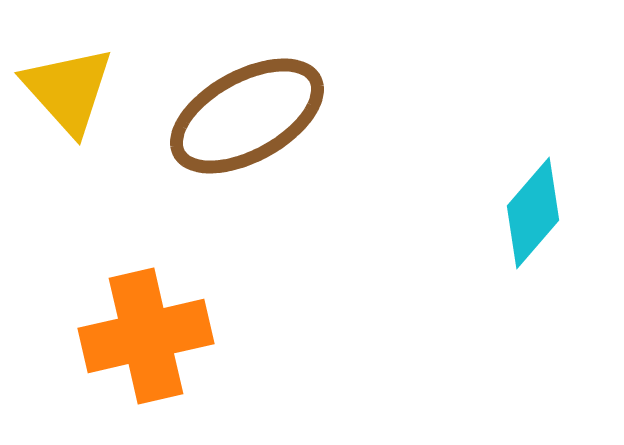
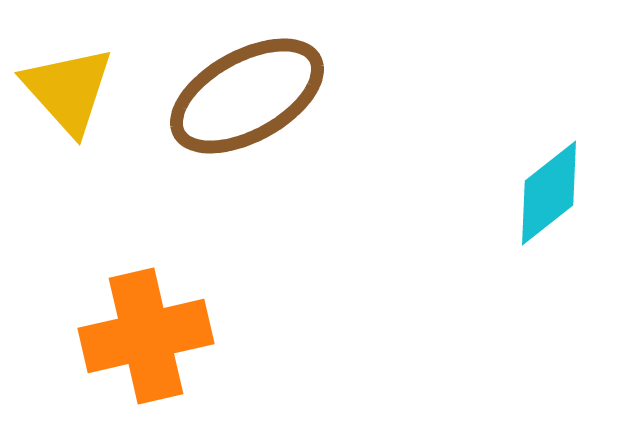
brown ellipse: moved 20 px up
cyan diamond: moved 16 px right, 20 px up; rotated 11 degrees clockwise
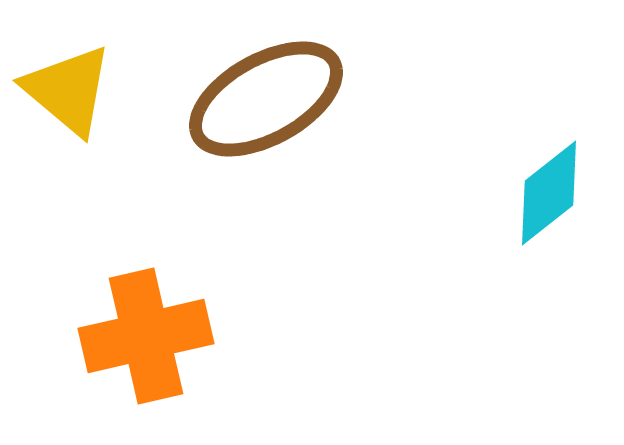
yellow triangle: rotated 8 degrees counterclockwise
brown ellipse: moved 19 px right, 3 px down
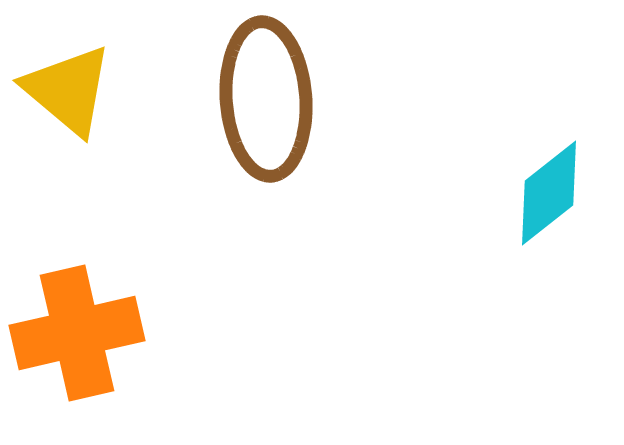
brown ellipse: rotated 65 degrees counterclockwise
orange cross: moved 69 px left, 3 px up
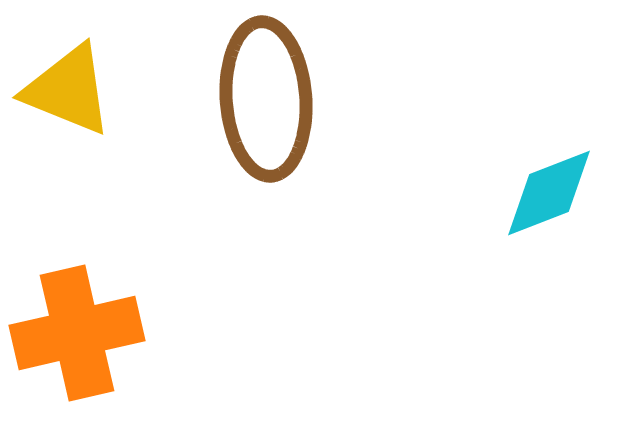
yellow triangle: rotated 18 degrees counterclockwise
cyan diamond: rotated 17 degrees clockwise
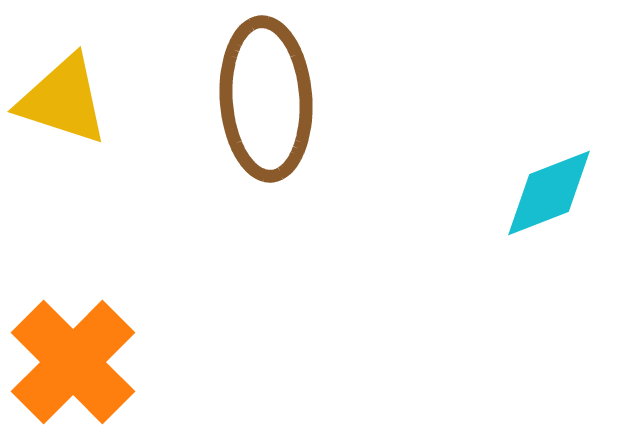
yellow triangle: moved 5 px left, 10 px down; rotated 4 degrees counterclockwise
orange cross: moved 4 px left, 29 px down; rotated 32 degrees counterclockwise
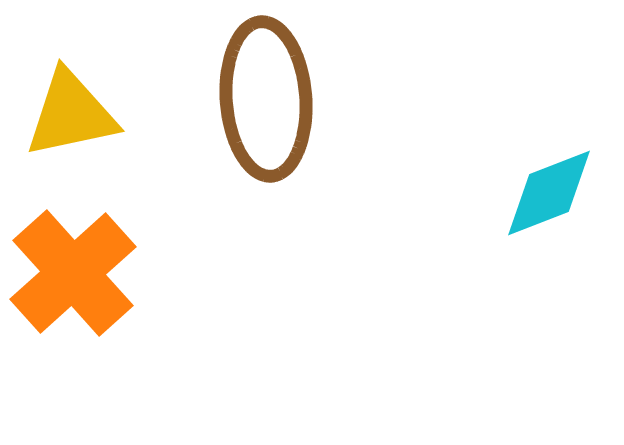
yellow triangle: moved 8 px right, 14 px down; rotated 30 degrees counterclockwise
orange cross: moved 89 px up; rotated 3 degrees clockwise
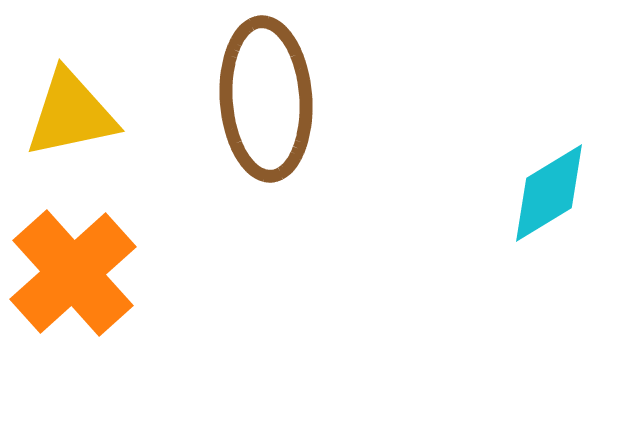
cyan diamond: rotated 10 degrees counterclockwise
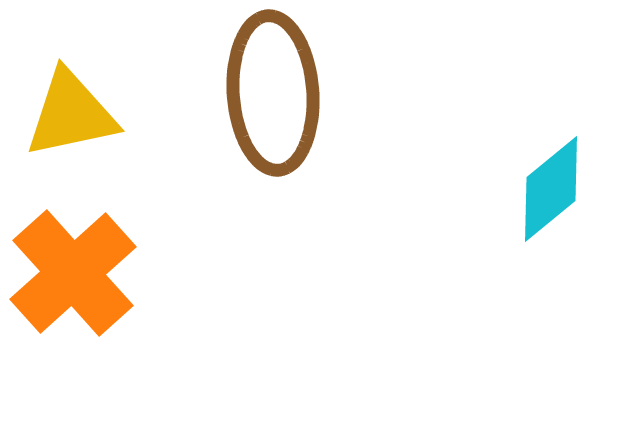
brown ellipse: moved 7 px right, 6 px up
cyan diamond: moved 2 px right, 4 px up; rotated 8 degrees counterclockwise
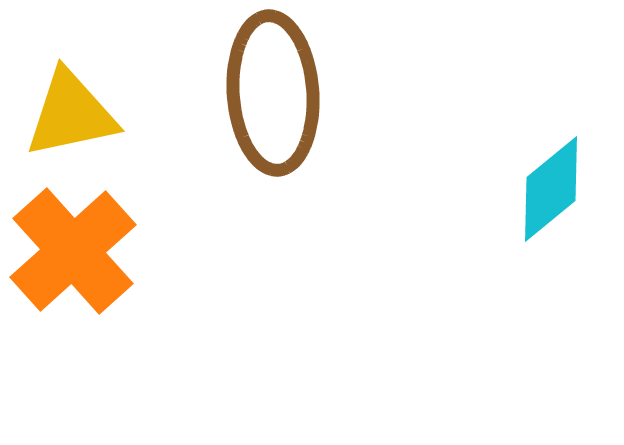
orange cross: moved 22 px up
